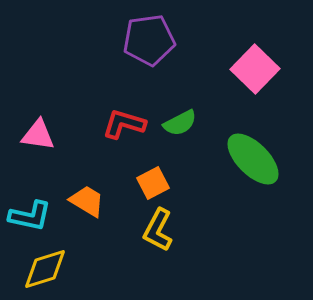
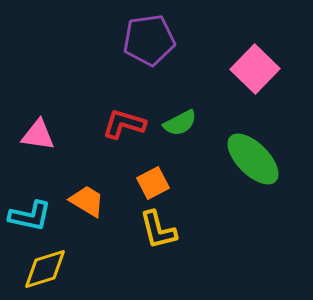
yellow L-shape: rotated 42 degrees counterclockwise
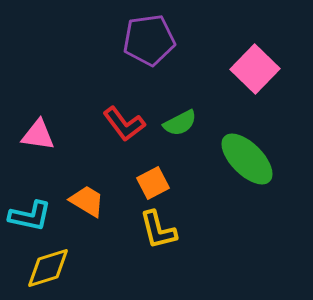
red L-shape: rotated 144 degrees counterclockwise
green ellipse: moved 6 px left
yellow diamond: moved 3 px right, 1 px up
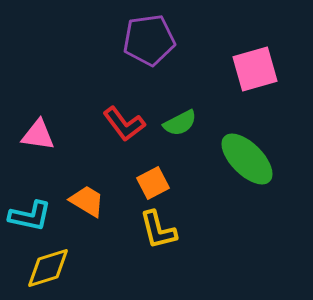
pink square: rotated 30 degrees clockwise
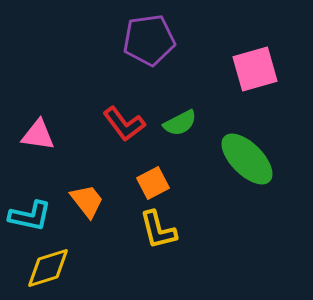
orange trapezoid: rotated 21 degrees clockwise
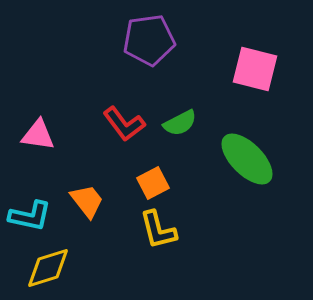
pink square: rotated 30 degrees clockwise
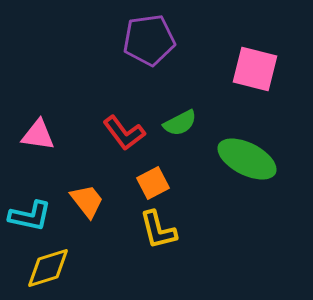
red L-shape: moved 9 px down
green ellipse: rotated 18 degrees counterclockwise
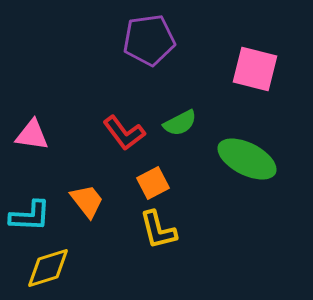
pink triangle: moved 6 px left
cyan L-shape: rotated 9 degrees counterclockwise
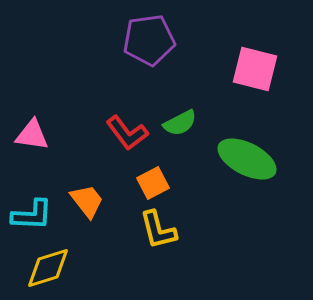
red L-shape: moved 3 px right
cyan L-shape: moved 2 px right, 1 px up
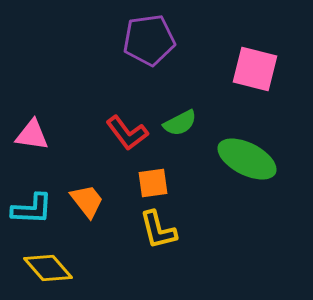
orange square: rotated 20 degrees clockwise
cyan L-shape: moved 6 px up
yellow diamond: rotated 66 degrees clockwise
